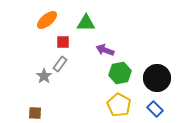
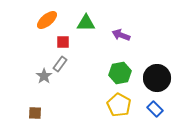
purple arrow: moved 16 px right, 15 px up
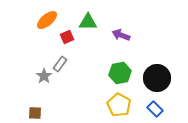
green triangle: moved 2 px right, 1 px up
red square: moved 4 px right, 5 px up; rotated 24 degrees counterclockwise
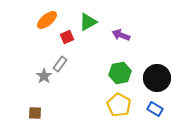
green triangle: rotated 30 degrees counterclockwise
blue rectangle: rotated 14 degrees counterclockwise
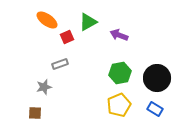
orange ellipse: rotated 75 degrees clockwise
purple arrow: moved 2 px left
gray rectangle: rotated 35 degrees clockwise
gray star: moved 11 px down; rotated 21 degrees clockwise
yellow pentagon: rotated 20 degrees clockwise
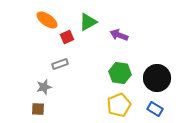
green hexagon: rotated 20 degrees clockwise
brown square: moved 3 px right, 4 px up
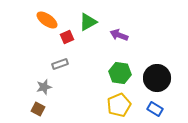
brown square: rotated 24 degrees clockwise
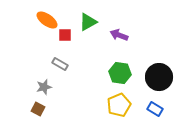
red square: moved 2 px left, 2 px up; rotated 24 degrees clockwise
gray rectangle: rotated 49 degrees clockwise
black circle: moved 2 px right, 1 px up
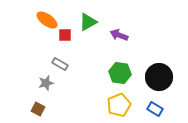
gray star: moved 2 px right, 4 px up
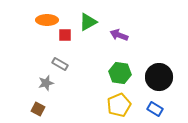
orange ellipse: rotated 35 degrees counterclockwise
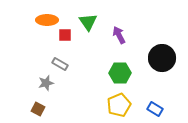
green triangle: rotated 36 degrees counterclockwise
purple arrow: rotated 42 degrees clockwise
green hexagon: rotated 10 degrees counterclockwise
black circle: moved 3 px right, 19 px up
